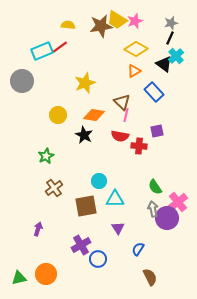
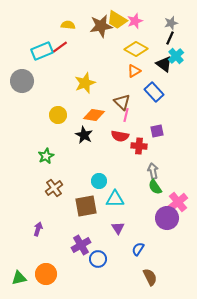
gray arrow: moved 38 px up
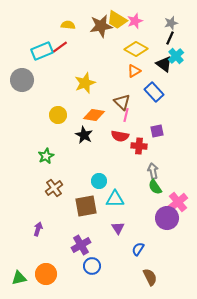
gray circle: moved 1 px up
blue circle: moved 6 px left, 7 px down
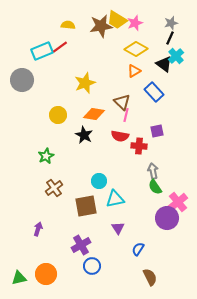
pink star: moved 2 px down
orange diamond: moved 1 px up
cyan triangle: rotated 12 degrees counterclockwise
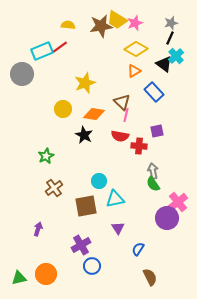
gray circle: moved 6 px up
yellow circle: moved 5 px right, 6 px up
green semicircle: moved 2 px left, 3 px up
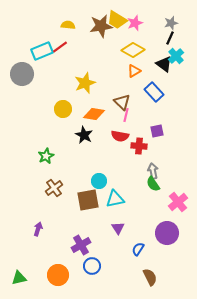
yellow diamond: moved 3 px left, 1 px down
brown square: moved 2 px right, 6 px up
purple circle: moved 15 px down
orange circle: moved 12 px right, 1 px down
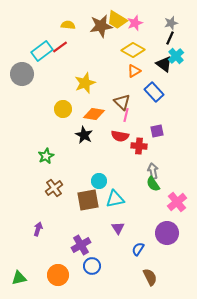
cyan rectangle: rotated 15 degrees counterclockwise
pink cross: moved 1 px left
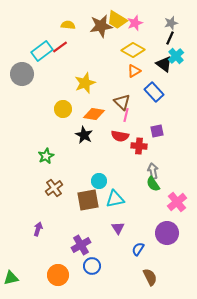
green triangle: moved 8 px left
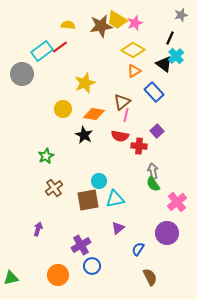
gray star: moved 10 px right, 8 px up
brown triangle: rotated 36 degrees clockwise
purple square: rotated 32 degrees counterclockwise
purple triangle: rotated 24 degrees clockwise
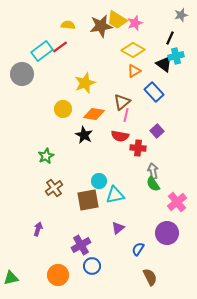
cyan cross: rotated 28 degrees clockwise
red cross: moved 1 px left, 2 px down
cyan triangle: moved 4 px up
